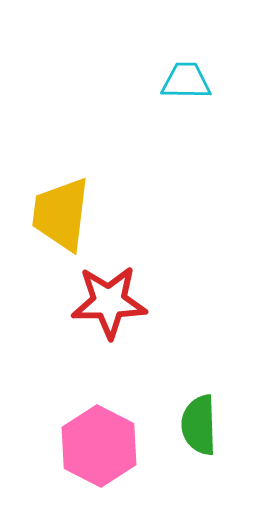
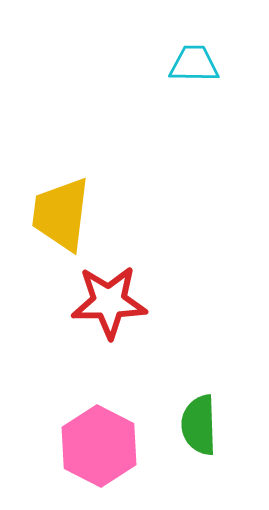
cyan trapezoid: moved 8 px right, 17 px up
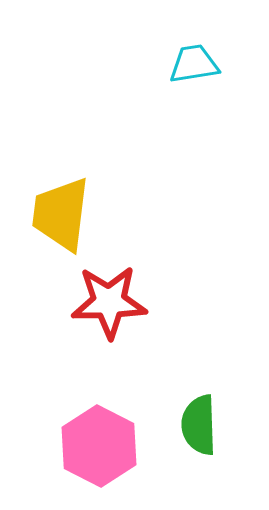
cyan trapezoid: rotated 10 degrees counterclockwise
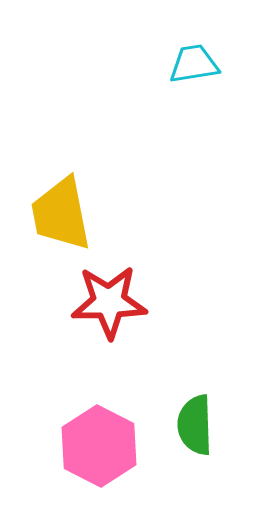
yellow trapezoid: rotated 18 degrees counterclockwise
green semicircle: moved 4 px left
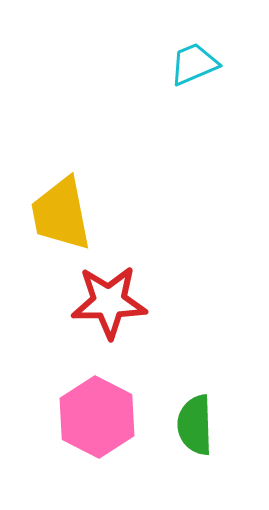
cyan trapezoid: rotated 14 degrees counterclockwise
pink hexagon: moved 2 px left, 29 px up
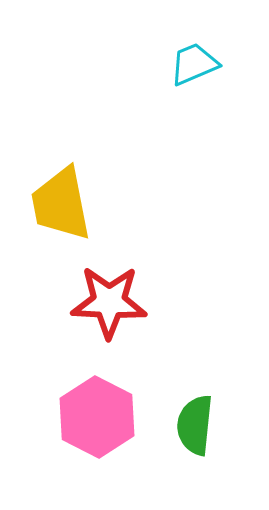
yellow trapezoid: moved 10 px up
red star: rotated 4 degrees clockwise
green semicircle: rotated 8 degrees clockwise
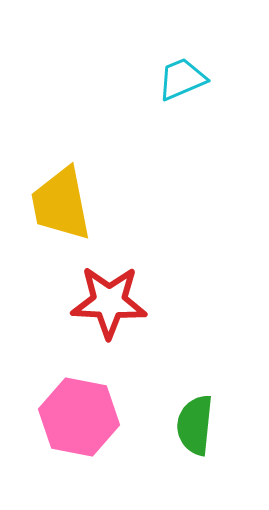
cyan trapezoid: moved 12 px left, 15 px down
pink hexagon: moved 18 px left; rotated 16 degrees counterclockwise
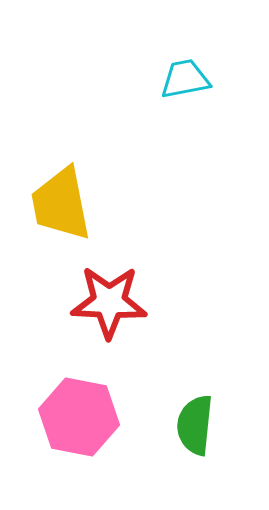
cyan trapezoid: moved 3 px right; rotated 12 degrees clockwise
